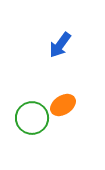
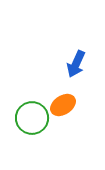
blue arrow: moved 16 px right, 19 px down; rotated 12 degrees counterclockwise
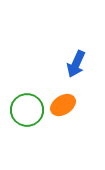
green circle: moved 5 px left, 8 px up
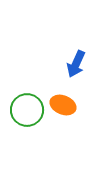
orange ellipse: rotated 55 degrees clockwise
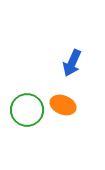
blue arrow: moved 4 px left, 1 px up
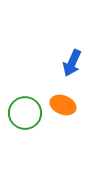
green circle: moved 2 px left, 3 px down
